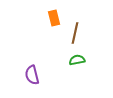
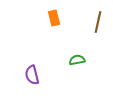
brown line: moved 23 px right, 11 px up
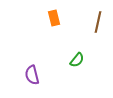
green semicircle: rotated 140 degrees clockwise
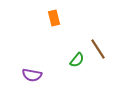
brown line: moved 27 px down; rotated 45 degrees counterclockwise
purple semicircle: rotated 66 degrees counterclockwise
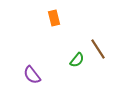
purple semicircle: rotated 42 degrees clockwise
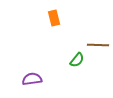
brown line: moved 4 px up; rotated 55 degrees counterclockwise
purple semicircle: moved 4 px down; rotated 120 degrees clockwise
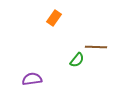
orange rectangle: rotated 49 degrees clockwise
brown line: moved 2 px left, 2 px down
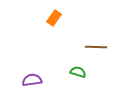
green semicircle: moved 1 px right, 12 px down; rotated 112 degrees counterclockwise
purple semicircle: moved 1 px down
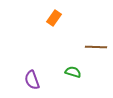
green semicircle: moved 5 px left
purple semicircle: rotated 102 degrees counterclockwise
